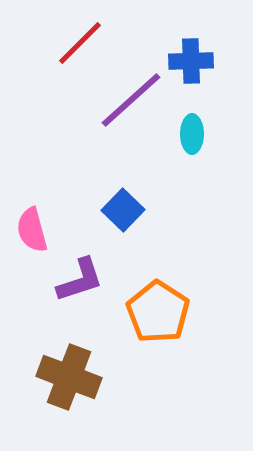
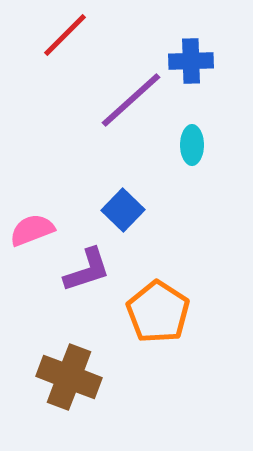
red line: moved 15 px left, 8 px up
cyan ellipse: moved 11 px down
pink semicircle: rotated 84 degrees clockwise
purple L-shape: moved 7 px right, 10 px up
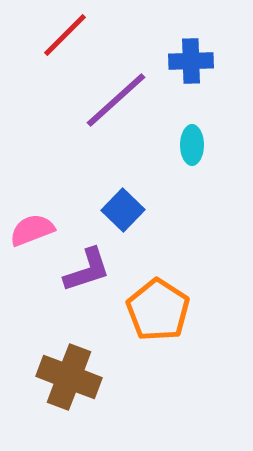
purple line: moved 15 px left
orange pentagon: moved 2 px up
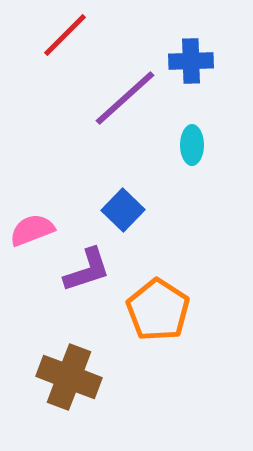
purple line: moved 9 px right, 2 px up
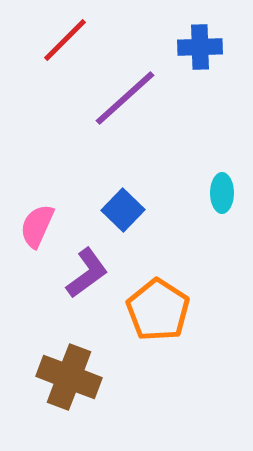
red line: moved 5 px down
blue cross: moved 9 px right, 14 px up
cyan ellipse: moved 30 px right, 48 px down
pink semicircle: moved 5 px right, 4 px up; rotated 45 degrees counterclockwise
purple L-shape: moved 3 px down; rotated 18 degrees counterclockwise
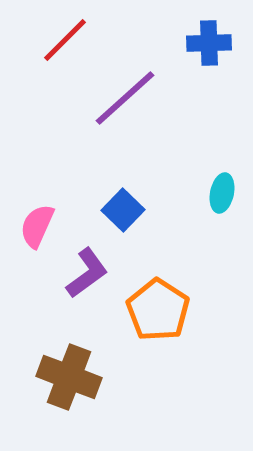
blue cross: moved 9 px right, 4 px up
cyan ellipse: rotated 12 degrees clockwise
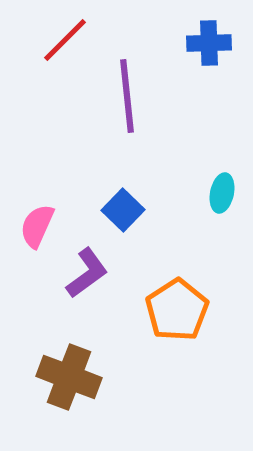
purple line: moved 2 px right, 2 px up; rotated 54 degrees counterclockwise
orange pentagon: moved 19 px right; rotated 6 degrees clockwise
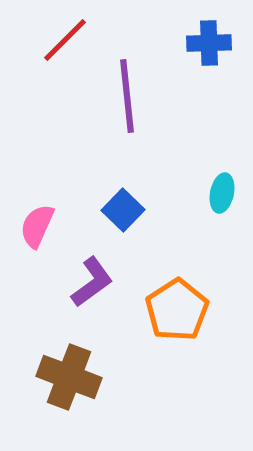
purple L-shape: moved 5 px right, 9 px down
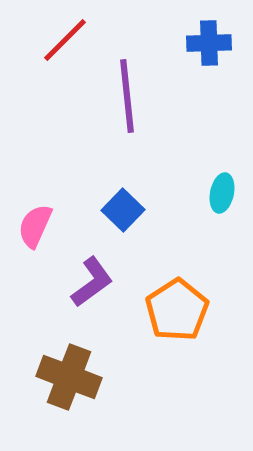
pink semicircle: moved 2 px left
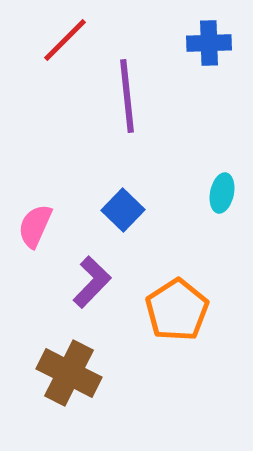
purple L-shape: rotated 10 degrees counterclockwise
brown cross: moved 4 px up; rotated 6 degrees clockwise
